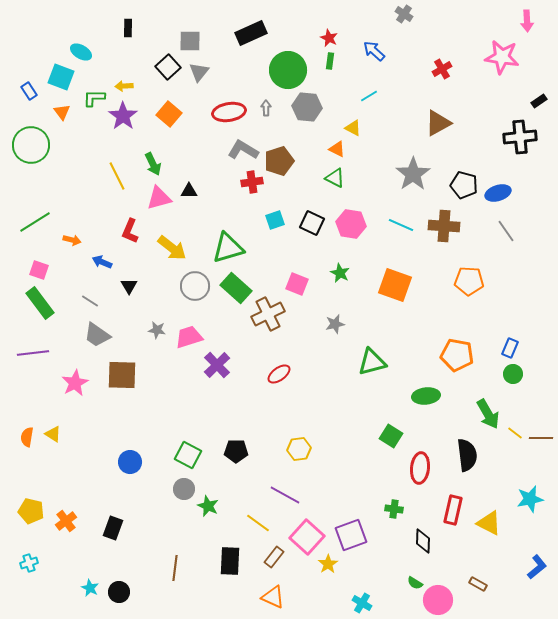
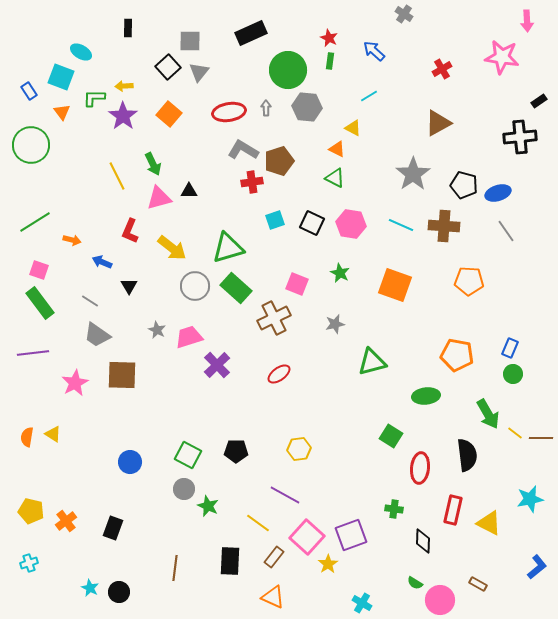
brown cross at (268, 314): moved 6 px right, 4 px down
gray star at (157, 330): rotated 18 degrees clockwise
pink circle at (438, 600): moved 2 px right
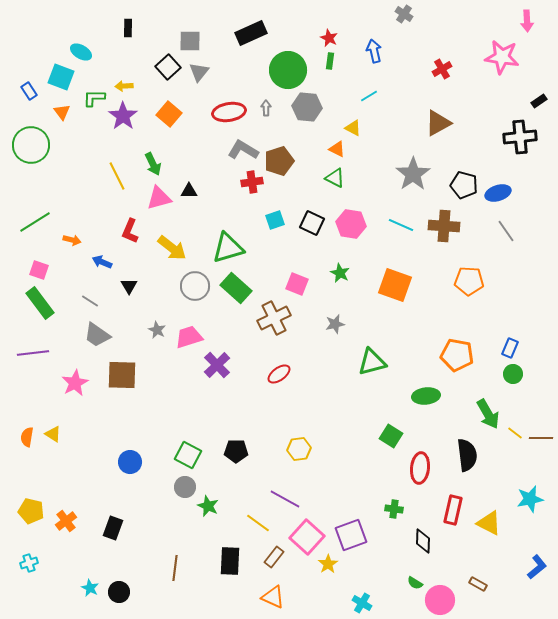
blue arrow at (374, 51): rotated 35 degrees clockwise
gray circle at (184, 489): moved 1 px right, 2 px up
purple line at (285, 495): moved 4 px down
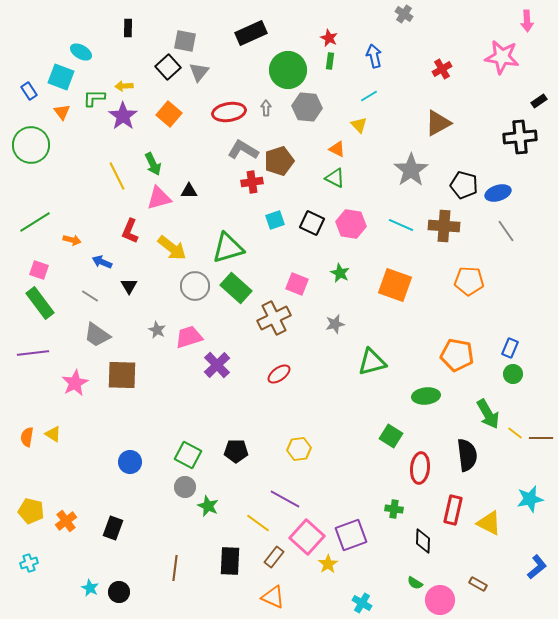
gray square at (190, 41): moved 5 px left; rotated 10 degrees clockwise
blue arrow at (374, 51): moved 5 px down
yellow triangle at (353, 128): moved 6 px right, 3 px up; rotated 18 degrees clockwise
gray star at (413, 174): moved 2 px left, 4 px up
gray line at (90, 301): moved 5 px up
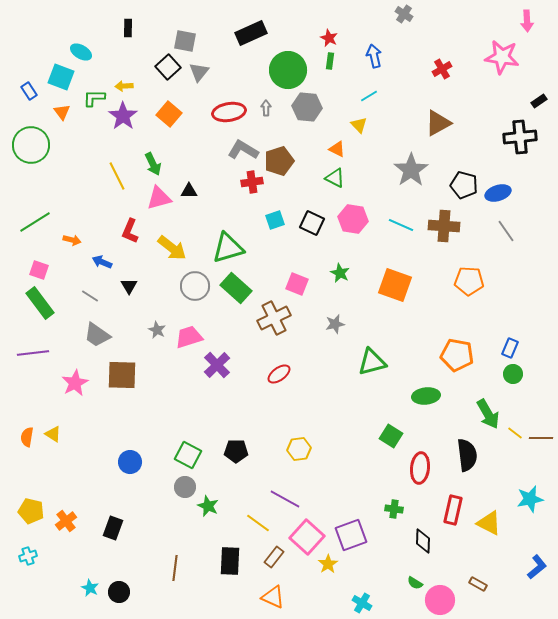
pink hexagon at (351, 224): moved 2 px right, 5 px up
cyan cross at (29, 563): moved 1 px left, 7 px up
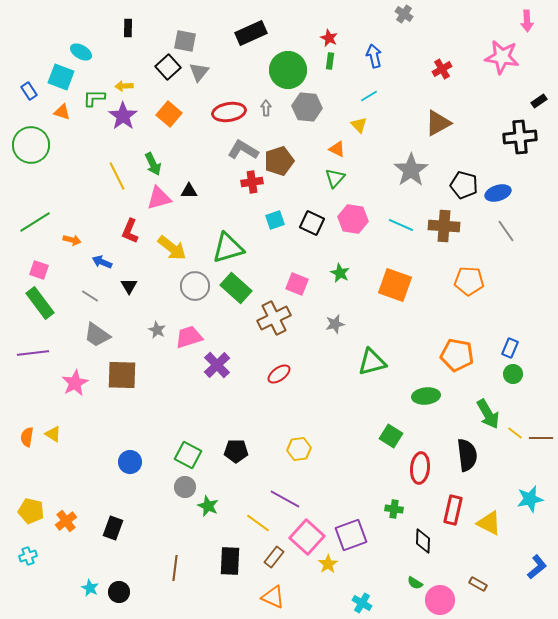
orange triangle at (62, 112): rotated 36 degrees counterclockwise
green triangle at (335, 178): rotated 45 degrees clockwise
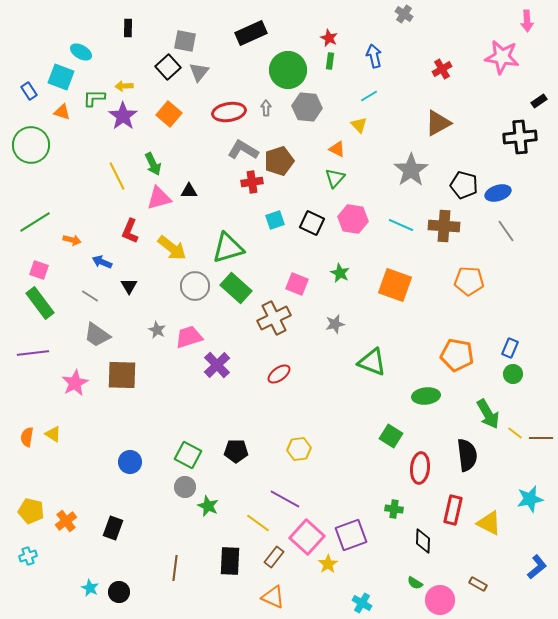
green triangle at (372, 362): rotated 36 degrees clockwise
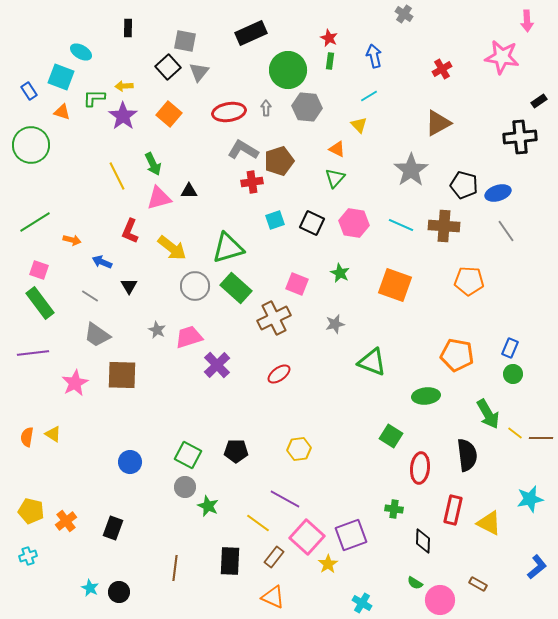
pink hexagon at (353, 219): moved 1 px right, 4 px down
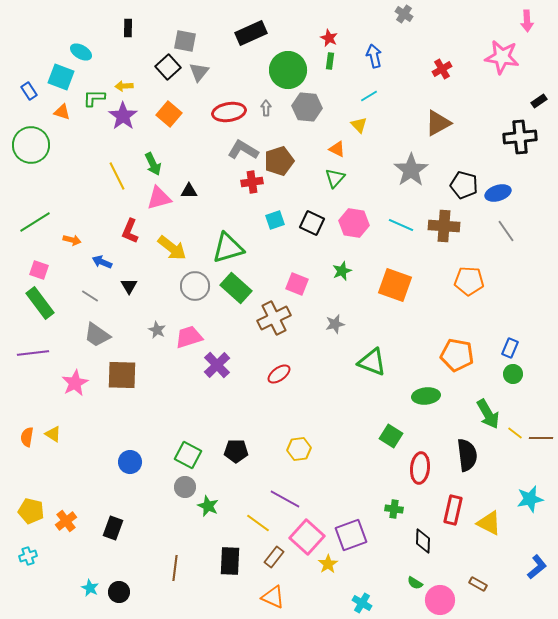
green star at (340, 273): moved 2 px right, 2 px up; rotated 24 degrees clockwise
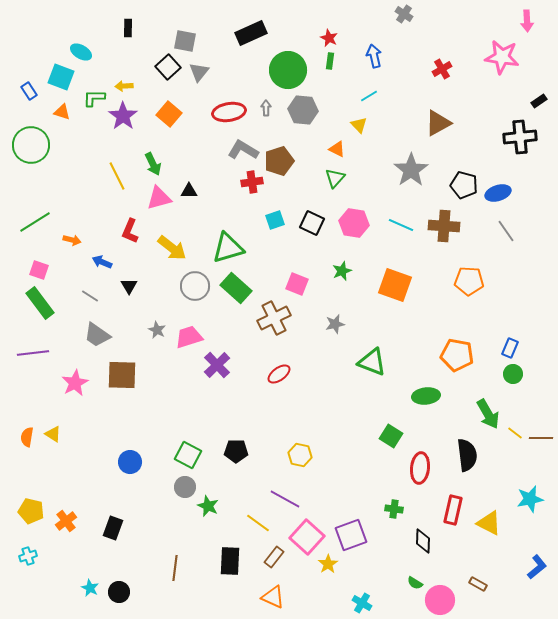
gray hexagon at (307, 107): moved 4 px left, 3 px down
yellow hexagon at (299, 449): moved 1 px right, 6 px down; rotated 20 degrees clockwise
